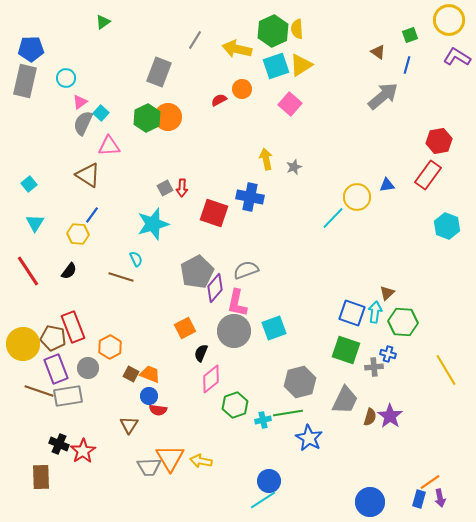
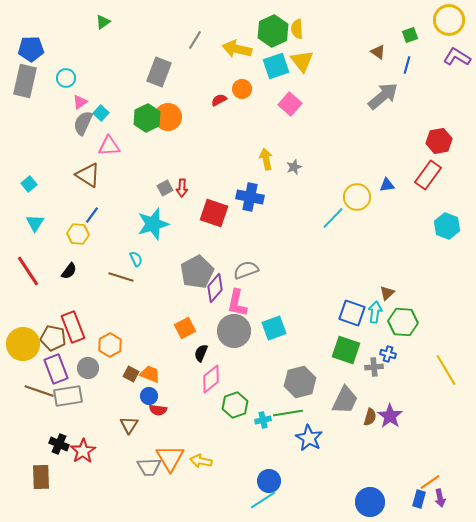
yellow triangle at (301, 65): moved 1 px right, 4 px up; rotated 35 degrees counterclockwise
orange hexagon at (110, 347): moved 2 px up
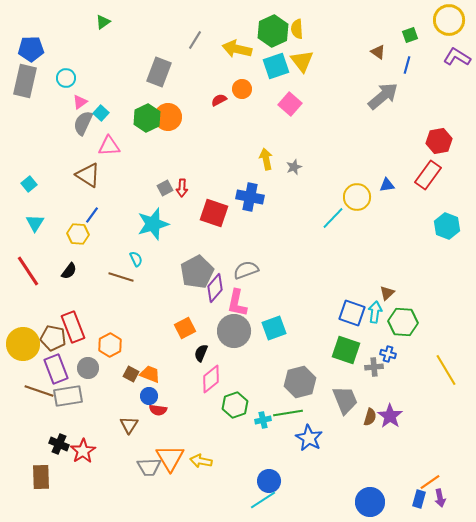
gray trapezoid at (345, 400): rotated 48 degrees counterclockwise
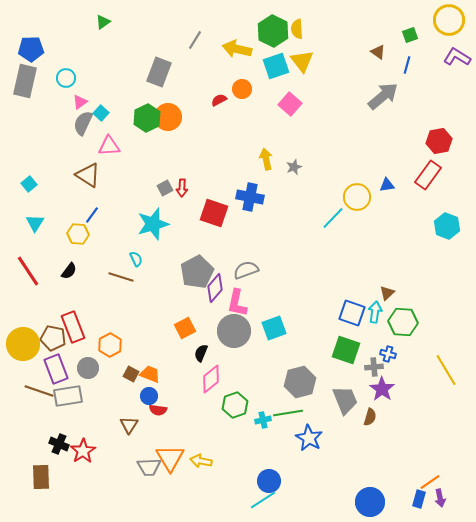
green hexagon at (273, 31): rotated 8 degrees counterclockwise
purple star at (390, 416): moved 8 px left, 27 px up
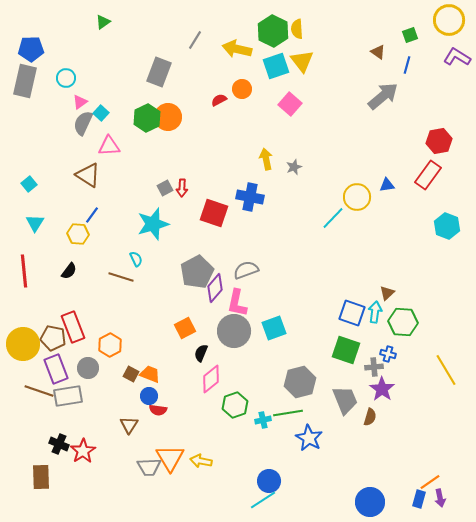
red line at (28, 271): moved 4 px left; rotated 28 degrees clockwise
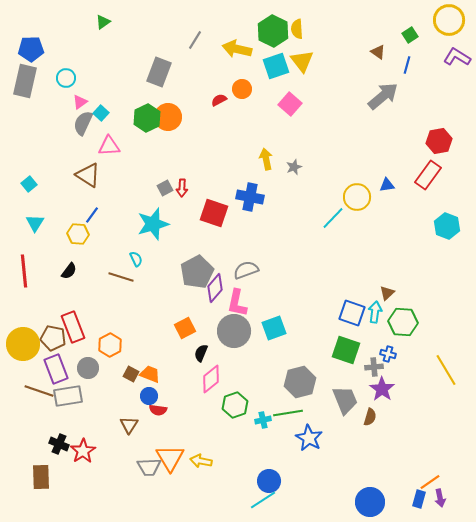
green square at (410, 35): rotated 14 degrees counterclockwise
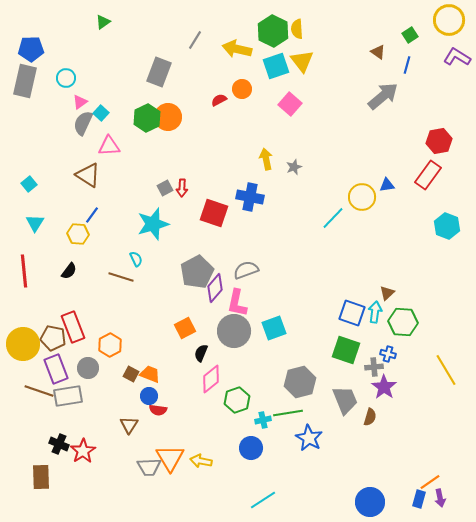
yellow circle at (357, 197): moved 5 px right
purple star at (382, 389): moved 2 px right, 2 px up
green hexagon at (235, 405): moved 2 px right, 5 px up
blue circle at (269, 481): moved 18 px left, 33 px up
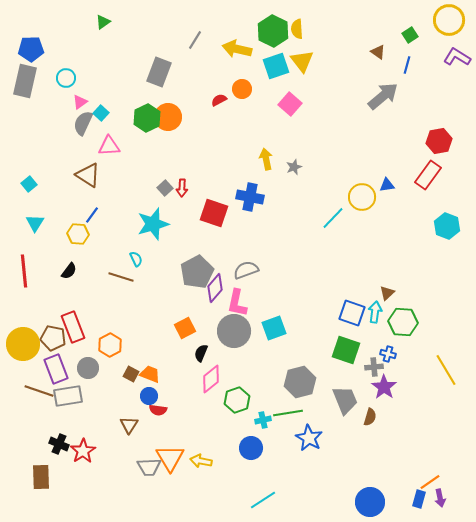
gray square at (165, 188): rotated 14 degrees counterclockwise
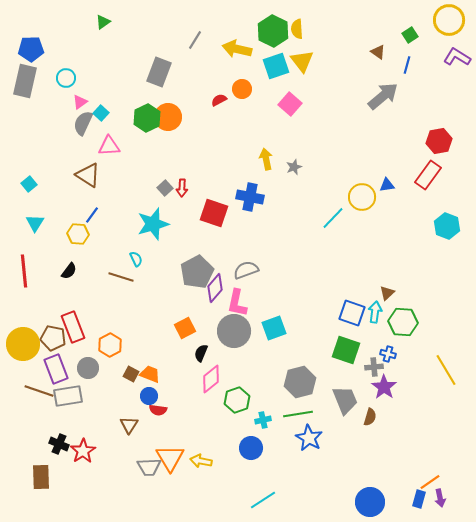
green line at (288, 413): moved 10 px right, 1 px down
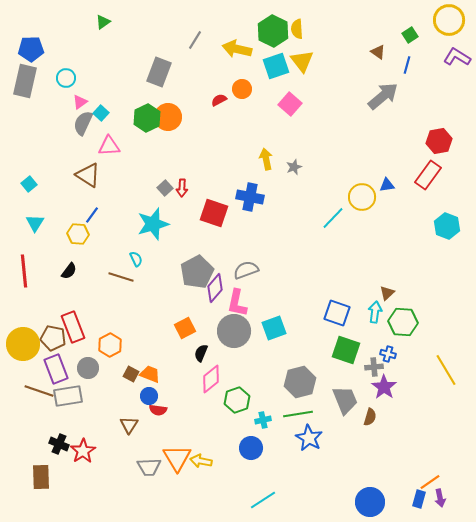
blue square at (352, 313): moved 15 px left
orange triangle at (170, 458): moved 7 px right
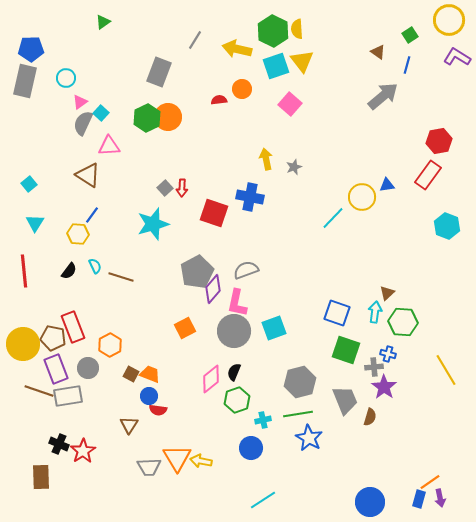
red semicircle at (219, 100): rotated 21 degrees clockwise
cyan semicircle at (136, 259): moved 41 px left, 7 px down
purple diamond at (215, 288): moved 2 px left, 1 px down
black semicircle at (201, 353): moved 33 px right, 19 px down
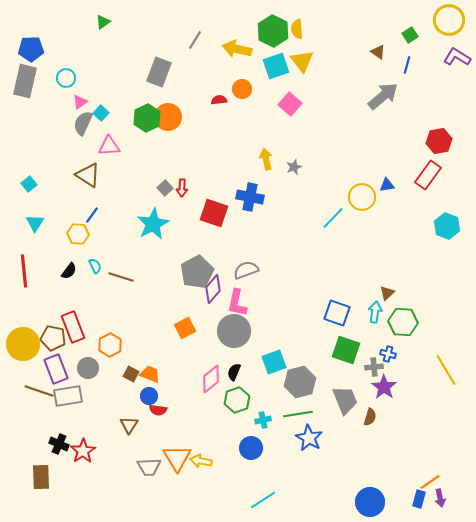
cyan star at (153, 224): rotated 12 degrees counterclockwise
cyan square at (274, 328): moved 34 px down
